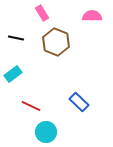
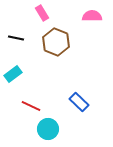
cyan circle: moved 2 px right, 3 px up
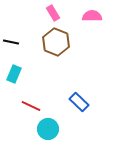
pink rectangle: moved 11 px right
black line: moved 5 px left, 4 px down
cyan rectangle: moved 1 px right; rotated 30 degrees counterclockwise
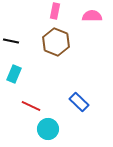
pink rectangle: moved 2 px right, 2 px up; rotated 42 degrees clockwise
black line: moved 1 px up
